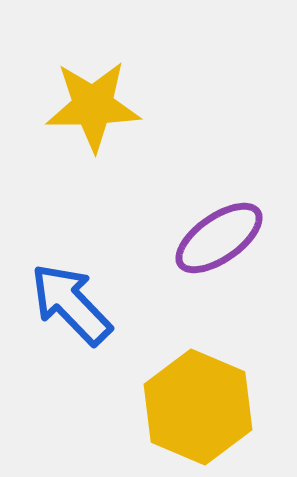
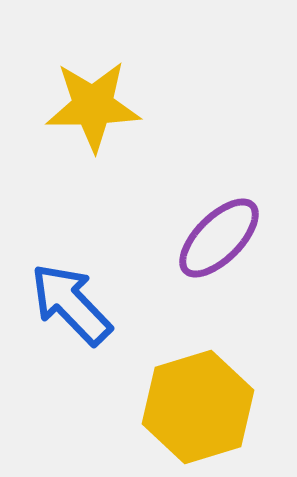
purple ellipse: rotated 10 degrees counterclockwise
yellow hexagon: rotated 20 degrees clockwise
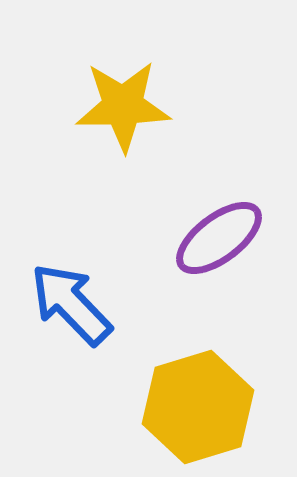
yellow star: moved 30 px right
purple ellipse: rotated 8 degrees clockwise
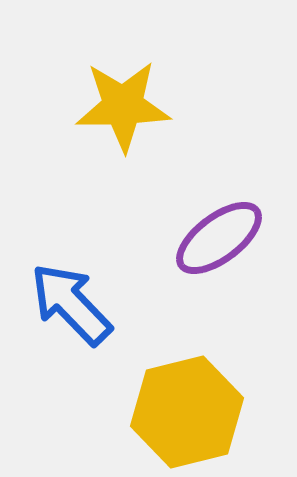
yellow hexagon: moved 11 px left, 5 px down; rotated 3 degrees clockwise
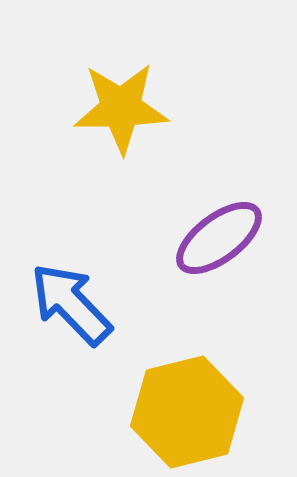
yellow star: moved 2 px left, 2 px down
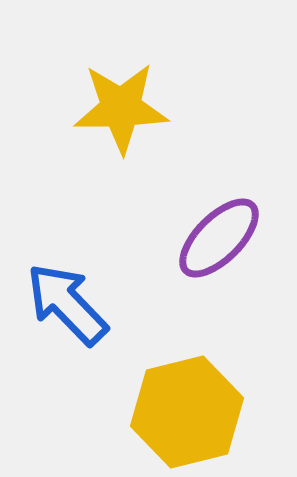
purple ellipse: rotated 8 degrees counterclockwise
blue arrow: moved 4 px left
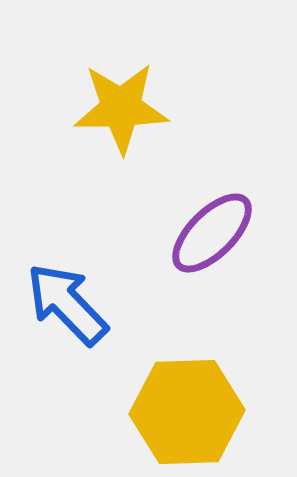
purple ellipse: moved 7 px left, 5 px up
yellow hexagon: rotated 12 degrees clockwise
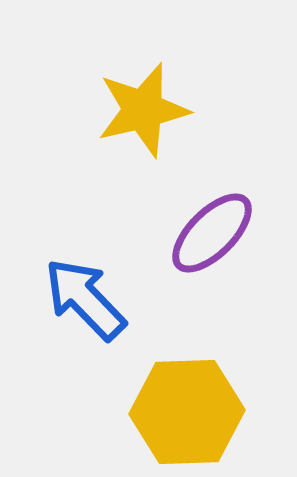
yellow star: moved 22 px right, 2 px down; rotated 12 degrees counterclockwise
blue arrow: moved 18 px right, 5 px up
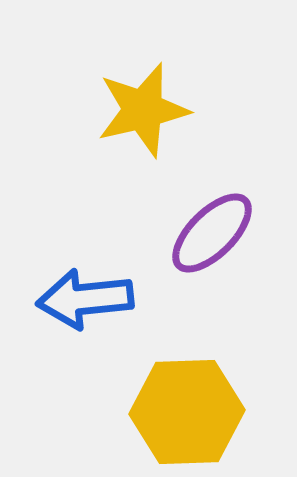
blue arrow: rotated 52 degrees counterclockwise
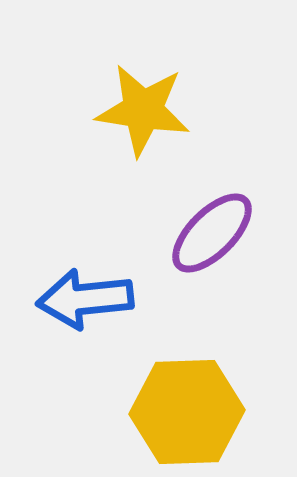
yellow star: rotated 22 degrees clockwise
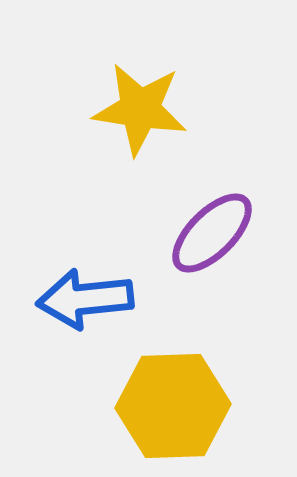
yellow star: moved 3 px left, 1 px up
yellow hexagon: moved 14 px left, 6 px up
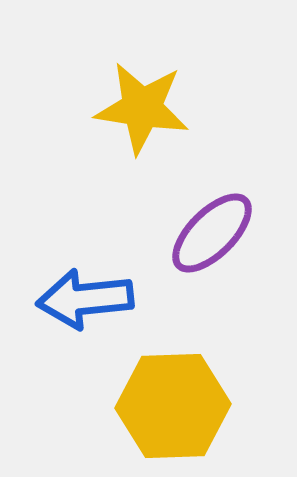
yellow star: moved 2 px right, 1 px up
